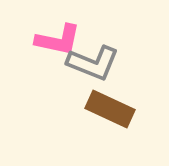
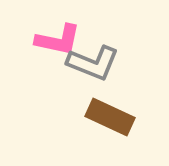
brown rectangle: moved 8 px down
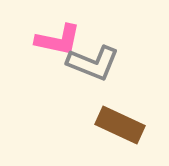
brown rectangle: moved 10 px right, 8 px down
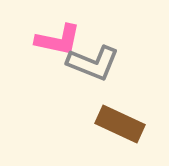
brown rectangle: moved 1 px up
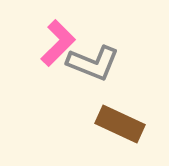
pink L-shape: moved 3 px down; rotated 57 degrees counterclockwise
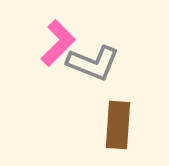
brown rectangle: moved 2 px left, 1 px down; rotated 69 degrees clockwise
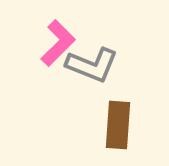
gray L-shape: moved 1 px left, 2 px down
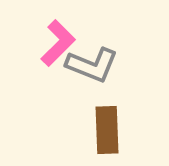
brown rectangle: moved 11 px left, 5 px down; rotated 6 degrees counterclockwise
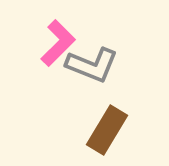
brown rectangle: rotated 33 degrees clockwise
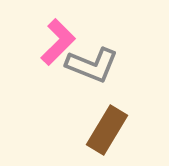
pink L-shape: moved 1 px up
